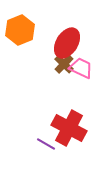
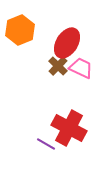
brown cross: moved 6 px left, 2 px down
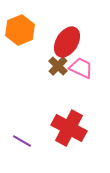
red ellipse: moved 1 px up
purple line: moved 24 px left, 3 px up
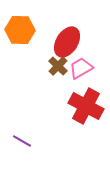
orange hexagon: rotated 24 degrees clockwise
pink trapezoid: rotated 55 degrees counterclockwise
red cross: moved 17 px right, 22 px up
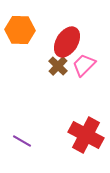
pink trapezoid: moved 3 px right, 3 px up; rotated 15 degrees counterclockwise
red cross: moved 29 px down
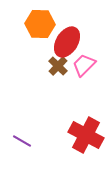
orange hexagon: moved 20 px right, 6 px up
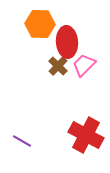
red ellipse: rotated 36 degrees counterclockwise
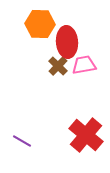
pink trapezoid: rotated 35 degrees clockwise
red cross: rotated 12 degrees clockwise
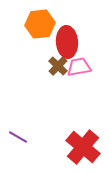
orange hexagon: rotated 8 degrees counterclockwise
pink trapezoid: moved 5 px left, 2 px down
red cross: moved 3 px left, 12 px down
purple line: moved 4 px left, 4 px up
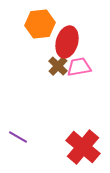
red ellipse: rotated 20 degrees clockwise
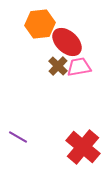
red ellipse: rotated 64 degrees counterclockwise
